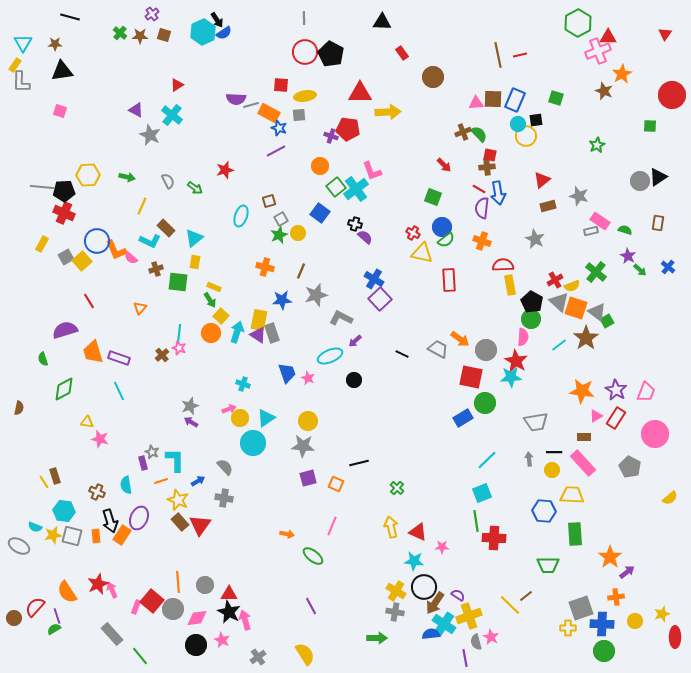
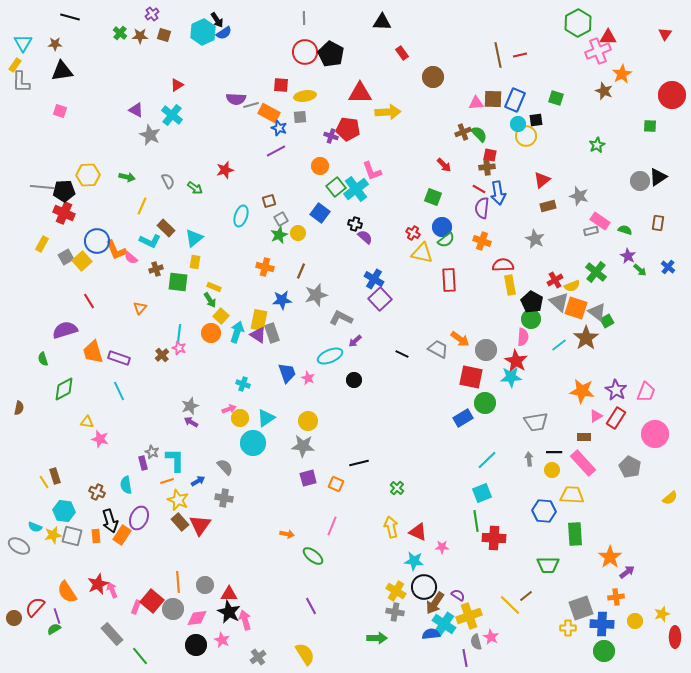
gray square at (299, 115): moved 1 px right, 2 px down
orange line at (161, 481): moved 6 px right
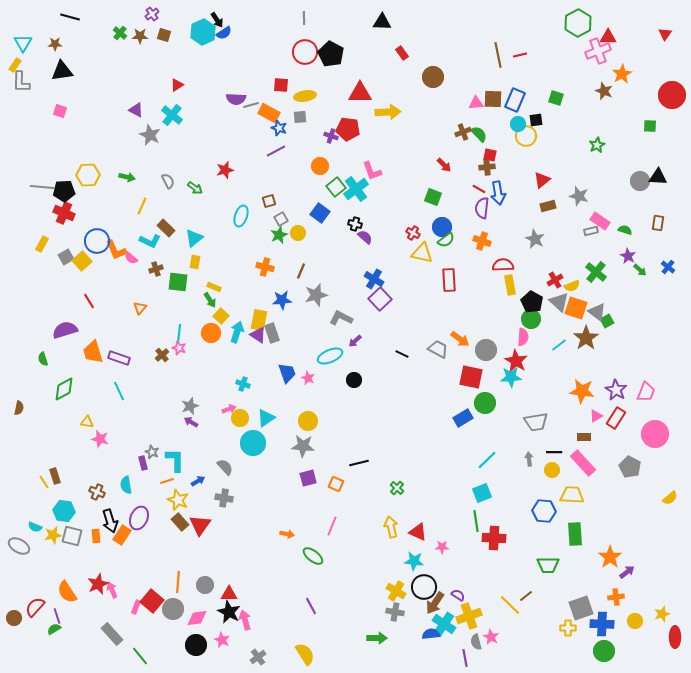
black triangle at (658, 177): rotated 36 degrees clockwise
orange line at (178, 582): rotated 10 degrees clockwise
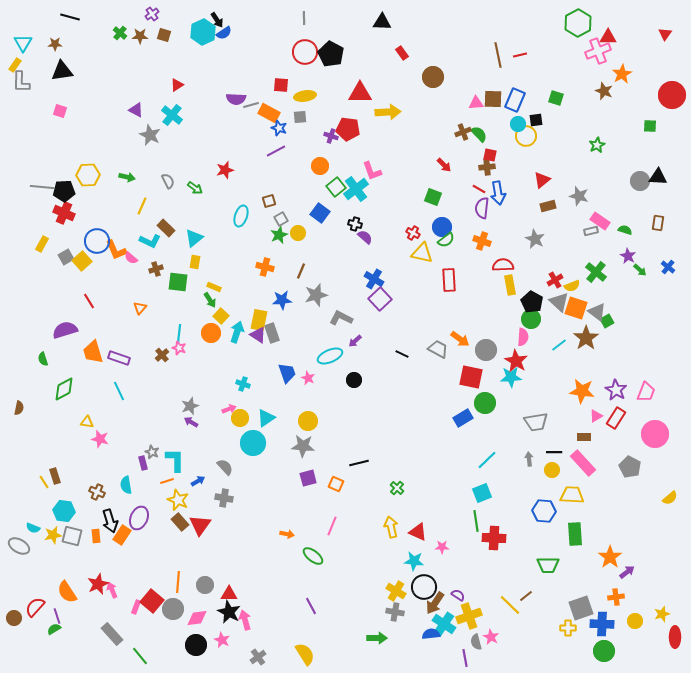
cyan semicircle at (35, 527): moved 2 px left, 1 px down
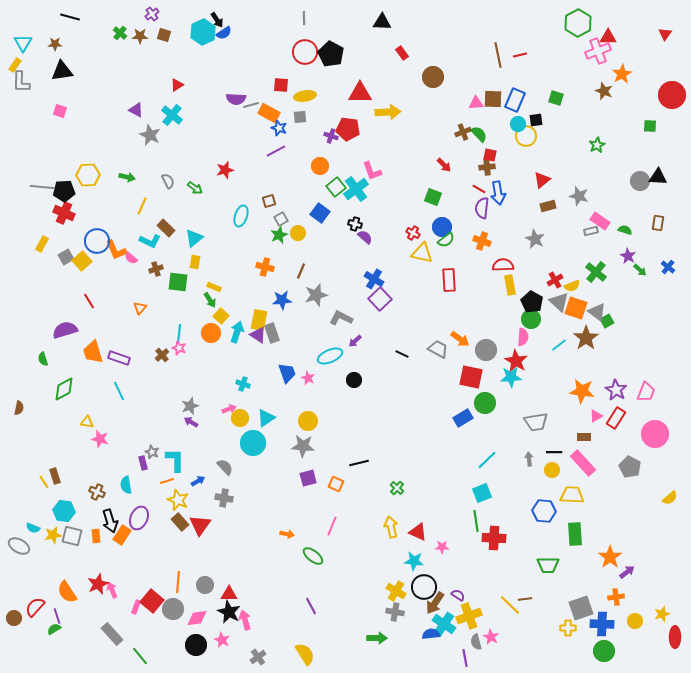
brown line at (526, 596): moved 1 px left, 3 px down; rotated 32 degrees clockwise
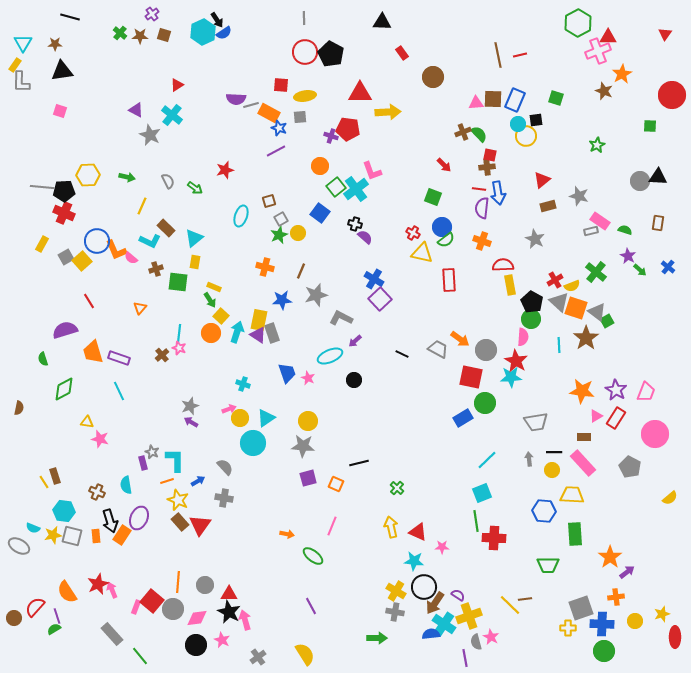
red line at (479, 189): rotated 24 degrees counterclockwise
cyan line at (559, 345): rotated 56 degrees counterclockwise
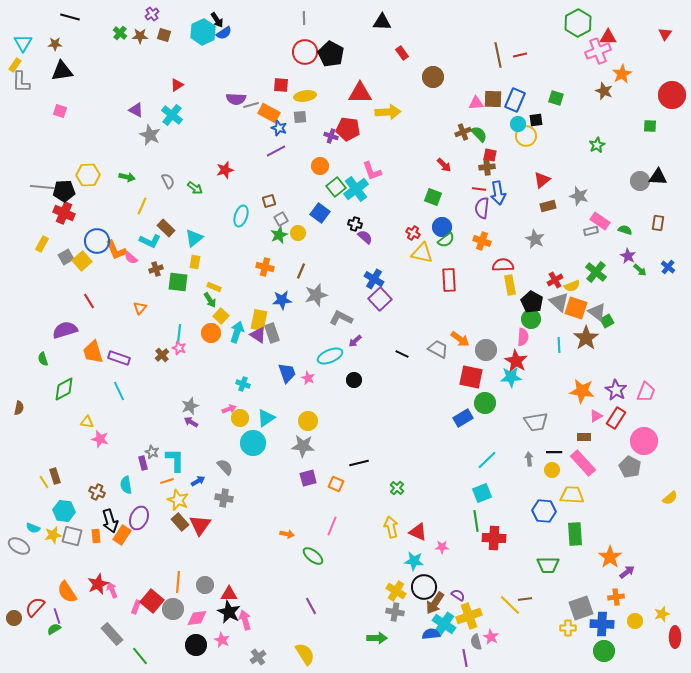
pink circle at (655, 434): moved 11 px left, 7 px down
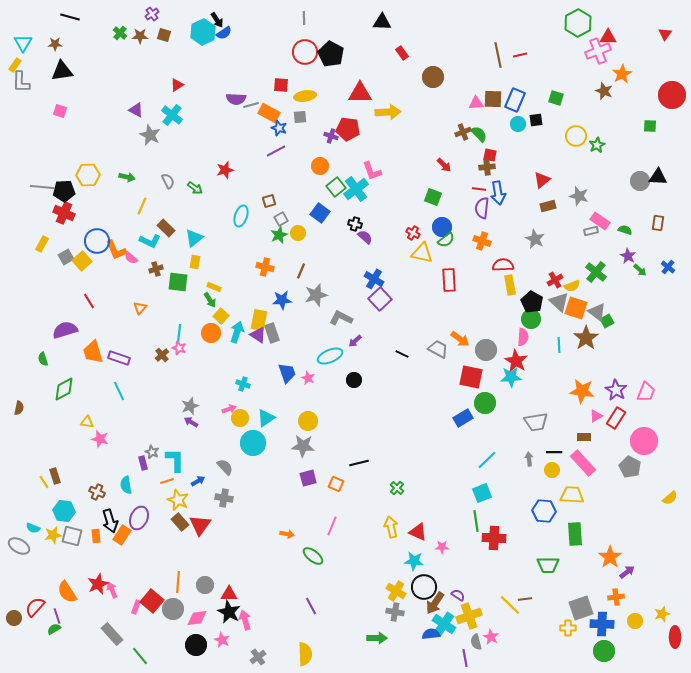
yellow circle at (526, 136): moved 50 px right
yellow semicircle at (305, 654): rotated 30 degrees clockwise
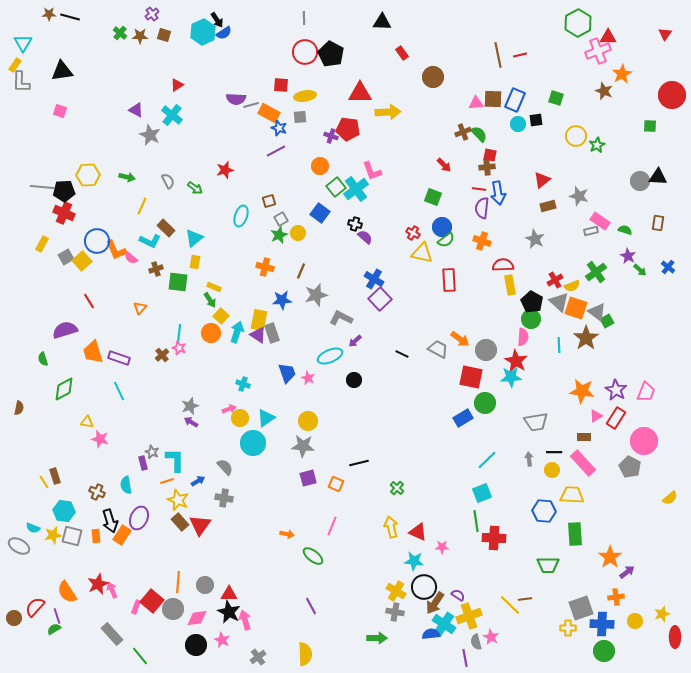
brown star at (55, 44): moved 6 px left, 30 px up
green cross at (596, 272): rotated 15 degrees clockwise
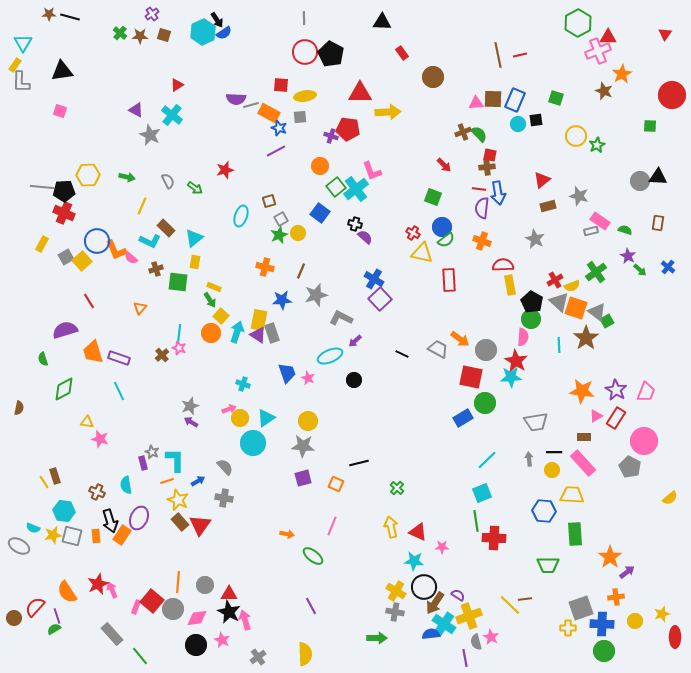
purple square at (308, 478): moved 5 px left
